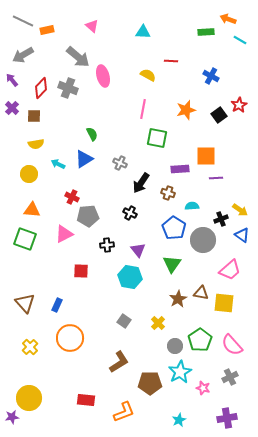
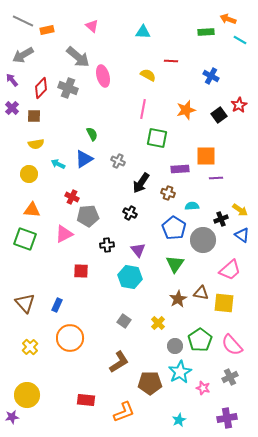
gray cross at (120, 163): moved 2 px left, 2 px up
green triangle at (172, 264): moved 3 px right
yellow circle at (29, 398): moved 2 px left, 3 px up
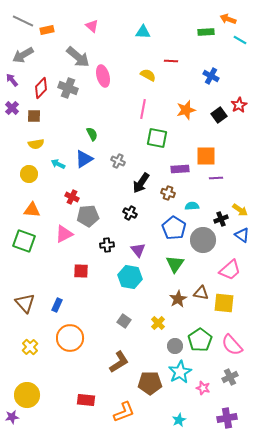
green square at (25, 239): moved 1 px left, 2 px down
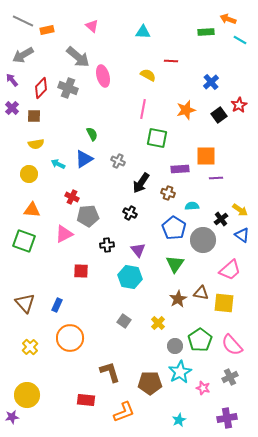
blue cross at (211, 76): moved 6 px down; rotated 21 degrees clockwise
black cross at (221, 219): rotated 16 degrees counterclockwise
brown L-shape at (119, 362): moved 9 px left, 10 px down; rotated 75 degrees counterclockwise
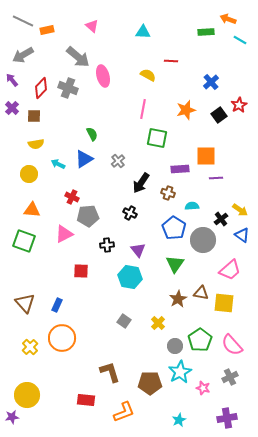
gray cross at (118, 161): rotated 24 degrees clockwise
orange circle at (70, 338): moved 8 px left
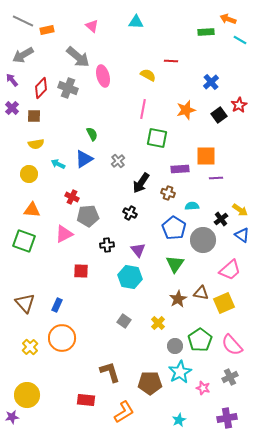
cyan triangle at (143, 32): moved 7 px left, 10 px up
yellow square at (224, 303): rotated 30 degrees counterclockwise
orange L-shape at (124, 412): rotated 10 degrees counterclockwise
